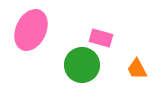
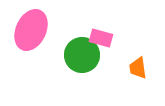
green circle: moved 10 px up
orange trapezoid: moved 1 px right, 1 px up; rotated 20 degrees clockwise
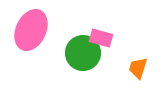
green circle: moved 1 px right, 2 px up
orange trapezoid: rotated 25 degrees clockwise
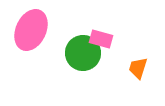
pink rectangle: moved 1 px down
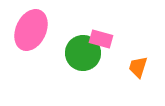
orange trapezoid: moved 1 px up
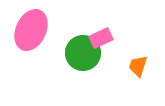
pink rectangle: moved 1 px up; rotated 40 degrees counterclockwise
orange trapezoid: moved 1 px up
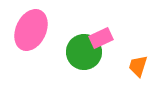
green circle: moved 1 px right, 1 px up
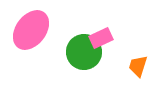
pink ellipse: rotated 12 degrees clockwise
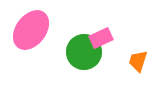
orange trapezoid: moved 5 px up
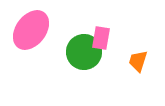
pink rectangle: rotated 55 degrees counterclockwise
